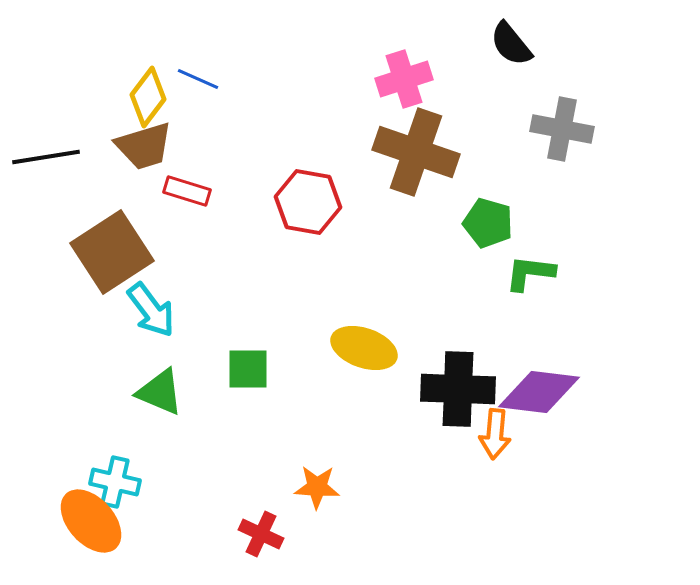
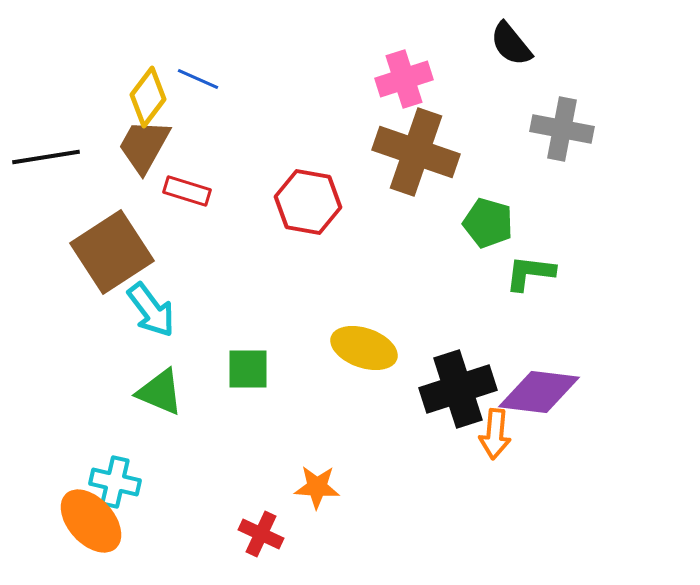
brown trapezoid: rotated 136 degrees clockwise
black cross: rotated 20 degrees counterclockwise
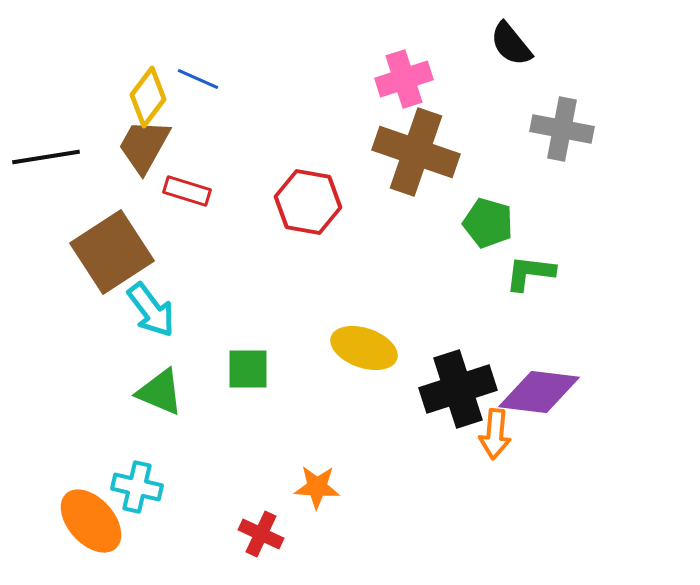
cyan cross: moved 22 px right, 5 px down
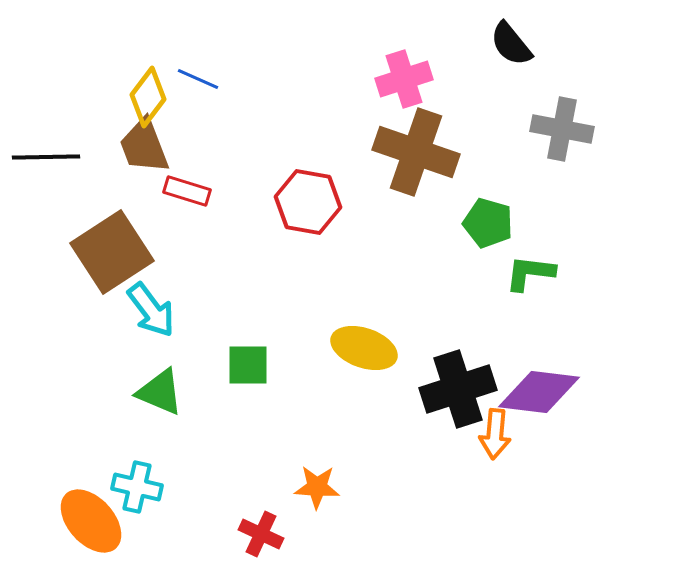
brown trapezoid: rotated 50 degrees counterclockwise
black line: rotated 8 degrees clockwise
green square: moved 4 px up
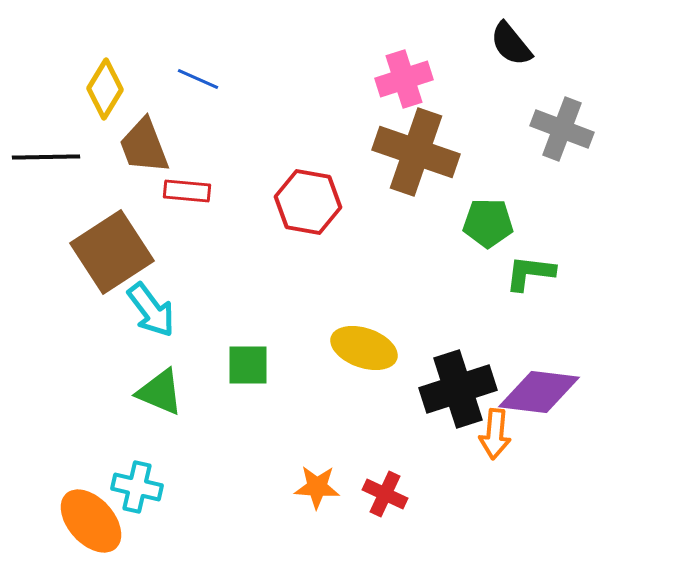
yellow diamond: moved 43 px left, 8 px up; rotated 6 degrees counterclockwise
gray cross: rotated 10 degrees clockwise
red rectangle: rotated 12 degrees counterclockwise
green pentagon: rotated 15 degrees counterclockwise
red cross: moved 124 px right, 40 px up
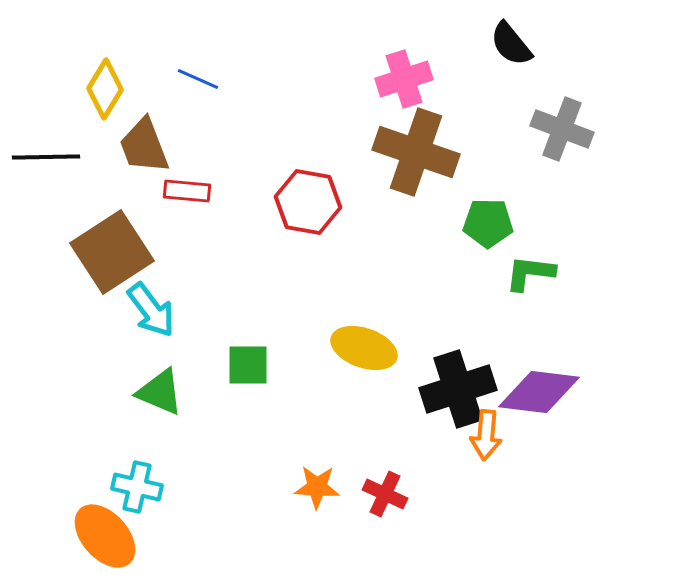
orange arrow: moved 9 px left, 1 px down
orange ellipse: moved 14 px right, 15 px down
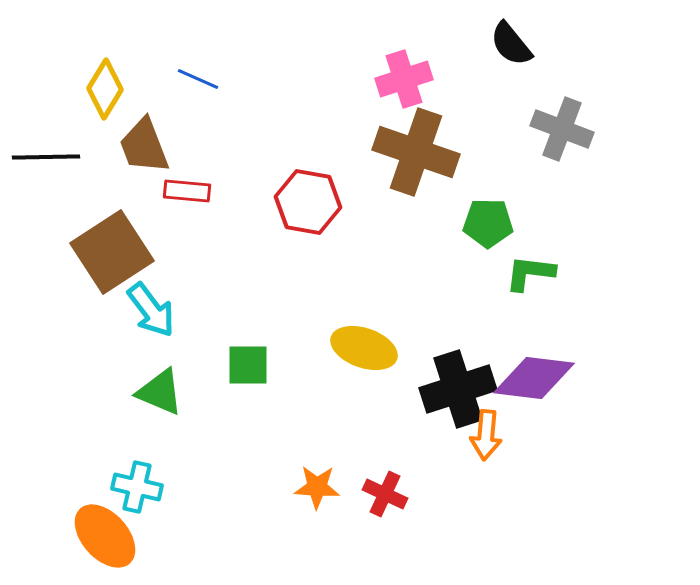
purple diamond: moved 5 px left, 14 px up
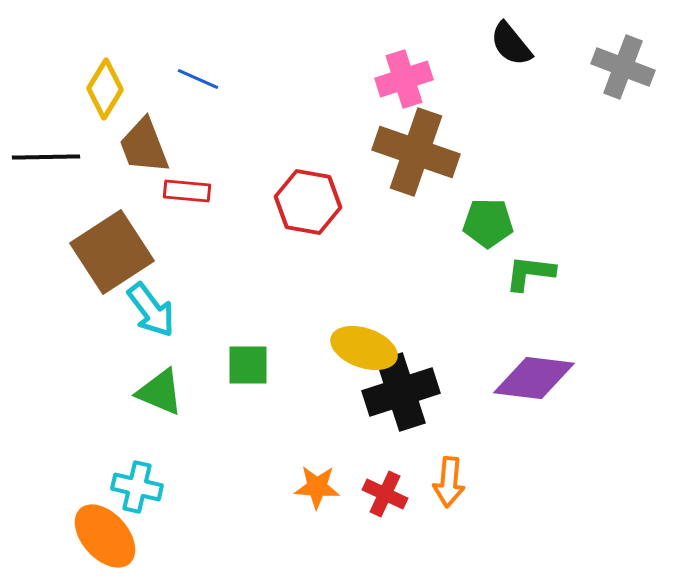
gray cross: moved 61 px right, 62 px up
black cross: moved 57 px left, 3 px down
orange arrow: moved 37 px left, 47 px down
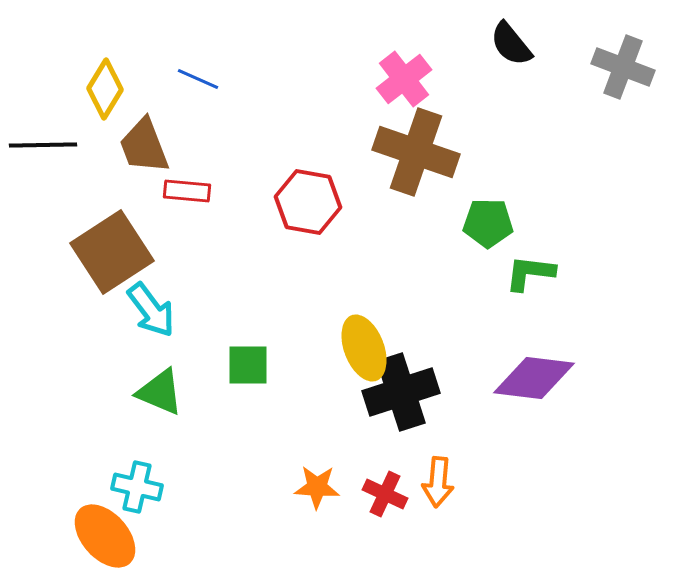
pink cross: rotated 20 degrees counterclockwise
black line: moved 3 px left, 12 px up
yellow ellipse: rotated 50 degrees clockwise
orange arrow: moved 11 px left
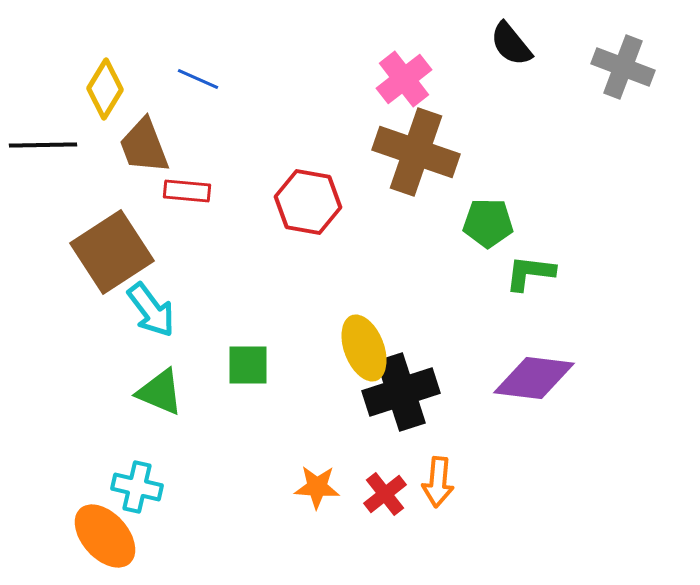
red cross: rotated 27 degrees clockwise
